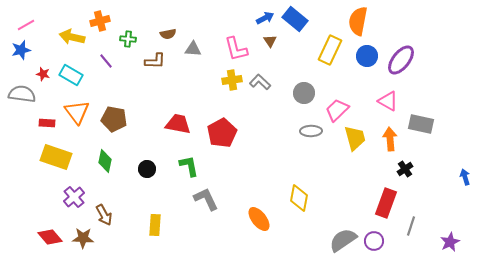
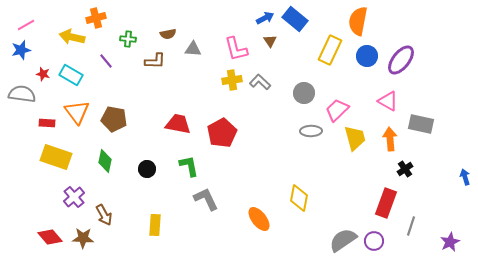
orange cross at (100, 21): moved 4 px left, 3 px up
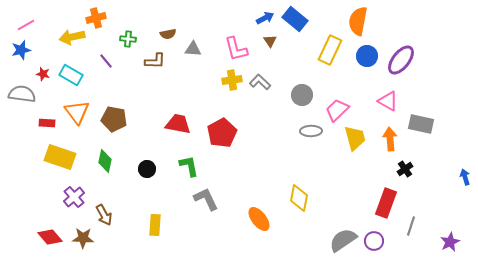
yellow arrow at (72, 37): rotated 25 degrees counterclockwise
gray circle at (304, 93): moved 2 px left, 2 px down
yellow rectangle at (56, 157): moved 4 px right
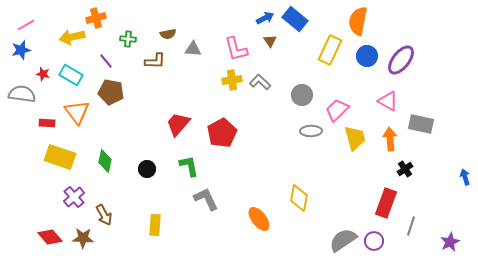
brown pentagon at (114, 119): moved 3 px left, 27 px up
red trapezoid at (178, 124): rotated 60 degrees counterclockwise
